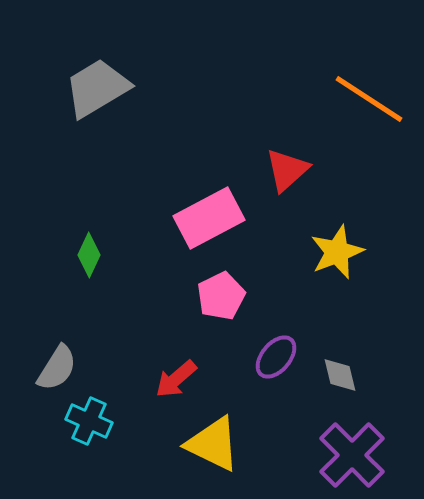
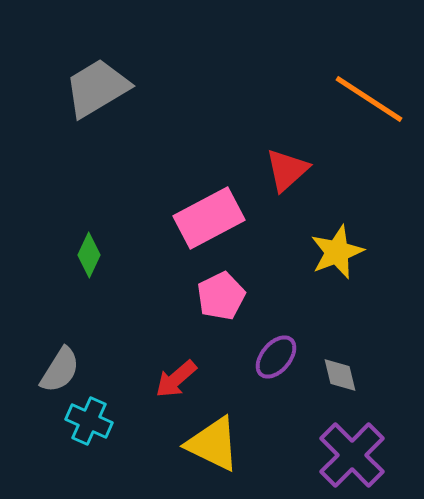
gray semicircle: moved 3 px right, 2 px down
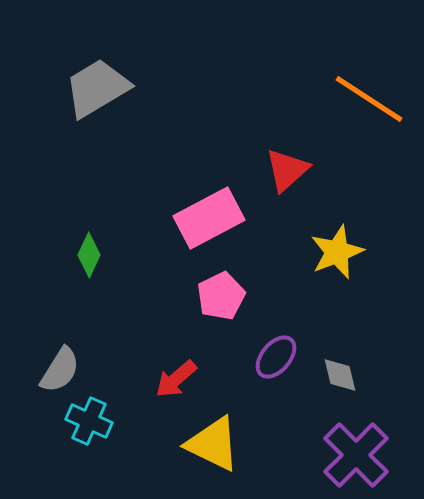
purple cross: moved 4 px right
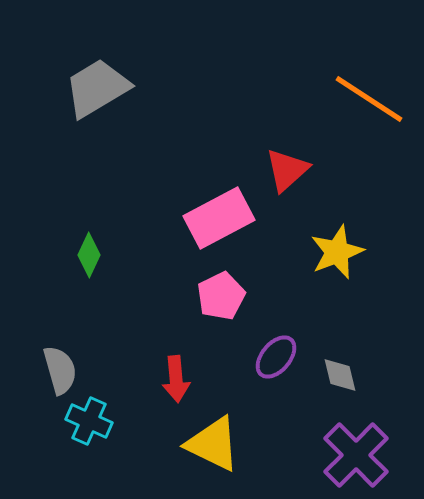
pink rectangle: moved 10 px right
gray semicircle: rotated 48 degrees counterclockwise
red arrow: rotated 54 degrees counterclockwise
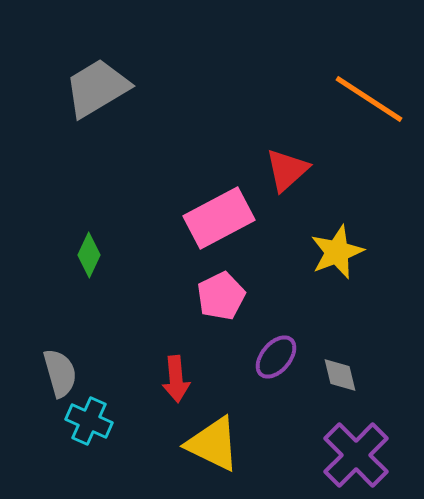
gray semicircle: moved 3 px down
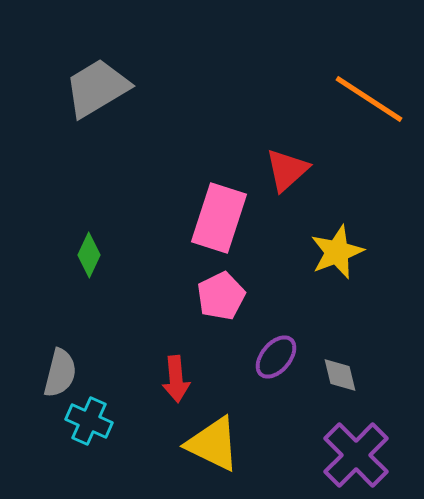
pink rectangle: rotated 44 degrees counterclockwise
gray semicircle: rotated 30 degrees clockwise
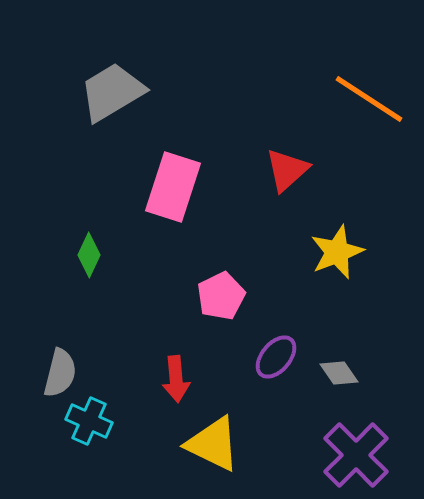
gray trapezoid: moved 15 px right, 4 px down
pink rectangle: moved 46 px left, 31 px up
gray diamond: moved 1 px left, 2 px up; rotated 21 degrees counterclockwise
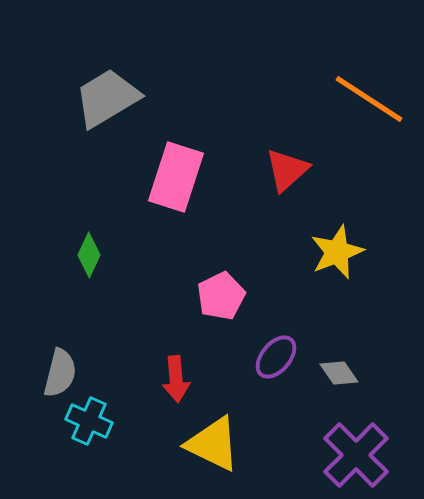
gray trapezoid: moved 5 px left, 6 px down
pink rectangle: moved 3 px right, 10 px up
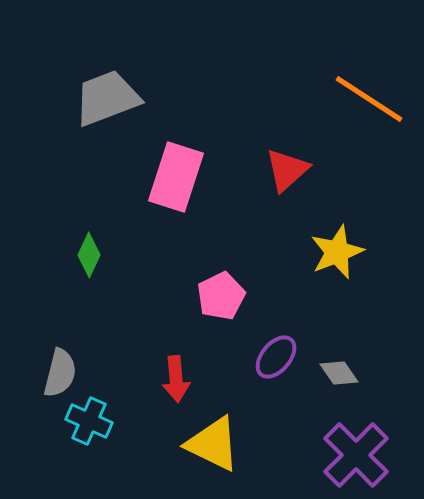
gray trapezoid: rotated 10 degrees clockwise
